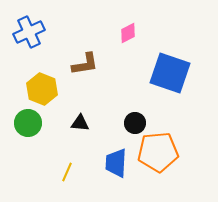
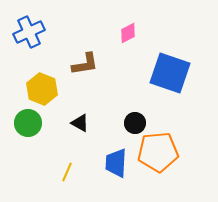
black triangle: rotated 24 degrees clockwise
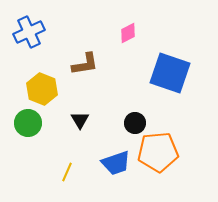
black triangle: moved 3 px up; rotated 30 degrees clockwise
blue trapezoid: rotated 112 degrees counterclockwise
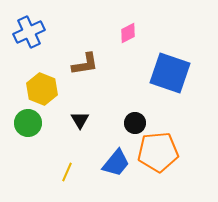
blue trapezoid: rotated 32 degrees counterclockwise
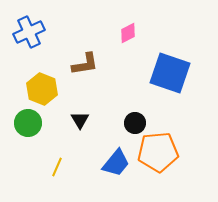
yellow line: moved 10 px left, 5 px up
